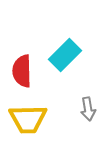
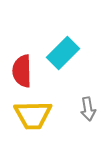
cyan rectangle: moved 2 px left, 2 px up
yellow trapezoid: moved 5 px right, 4 px up
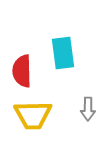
cyan rectangle: rotated 52 degrees counterclockwise
gray arrow: rotated 10 degrees clockwise
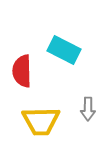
cyan rectangle: moved 1 px right, 3 px up; rotated 56 degrees counterclockwise
yellow trapezoid: moved 8 px right, 6 px down
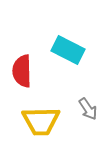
cyan rectangle: moved 4 px right
gray arrow: rotated 35 degrees counterclockwise
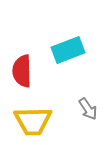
cyan rectangle: rotated 48 degrees counterclockwise
yellow trapezoid: moved 8 px left
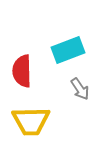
gray arrow: moved 8 px left, 20 px up
yellow trapezoid: moved 2 px left
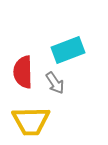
red semicircle: moved 1 px right, 1 px down
gray arrow: moved 25 px left, 6 px up
